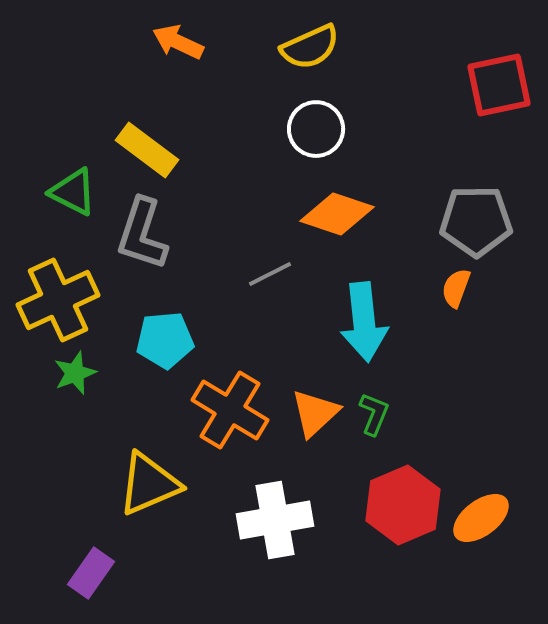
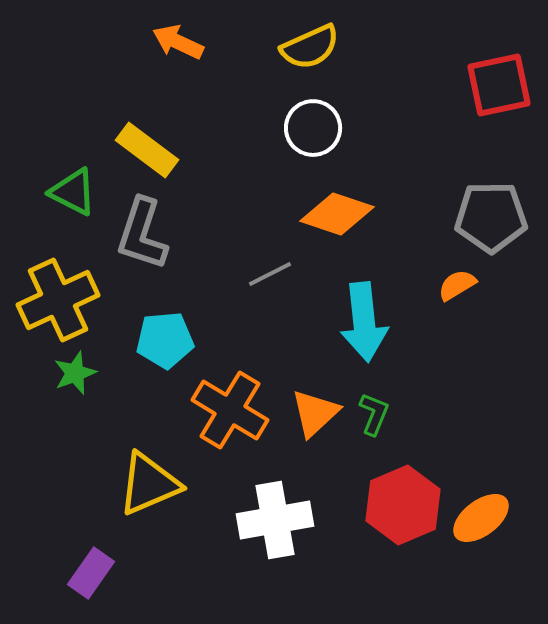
white circle: moved 3 px left, 1 px up
gray pentagon: moved 15 px right, 4 px up
orange semicircle: moved 1 px right, 3 px up; rotated 39 degrees clockwise
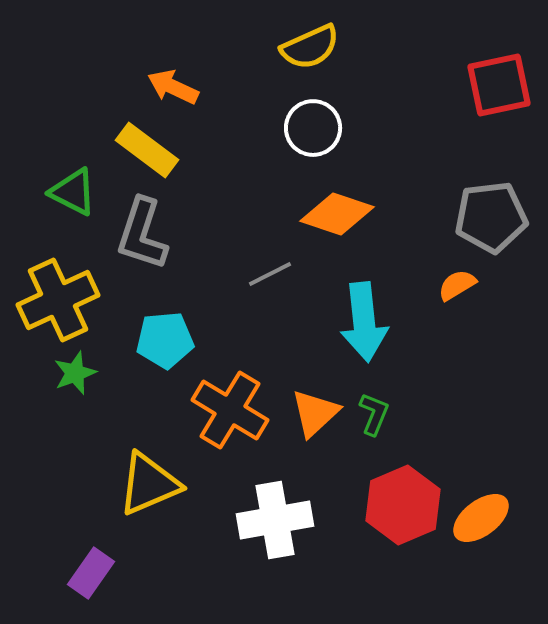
orange arrow: moved 5 px left, 45 px down
gray pentagon: rotated 6 degrees counterclockwise
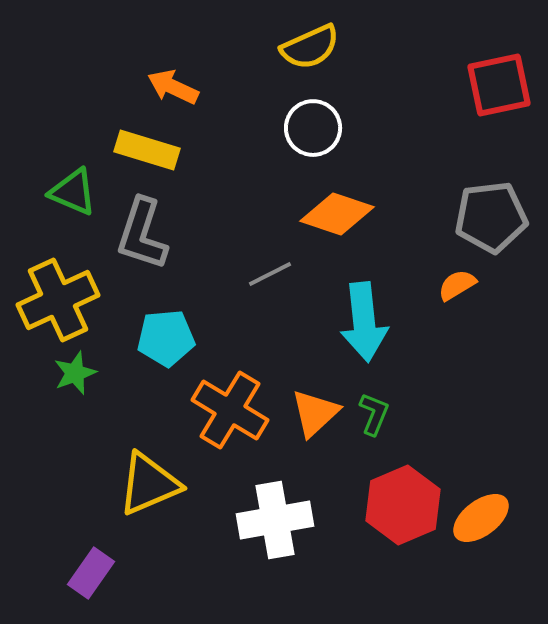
yellow rectangle: rotated 20 degrees counterclockwise
green triangle: rotated 4 degrees counterclockwise
cyan pentagon: moved 1 px right, 2 px up
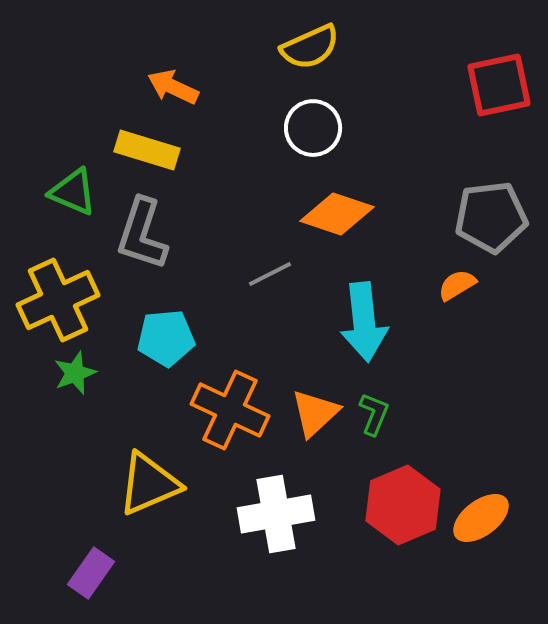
orange cross: rotated 6 degrees counterclockwise
white cross: moved 1 px right, 6 px up
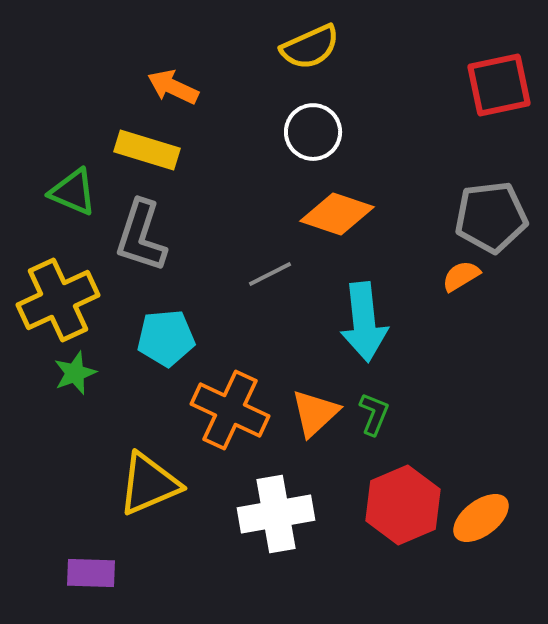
white circle: moved 4 px down
gray L-shape: moved 1 px left, 2 px down
orange semicircle: moved 4 px right, 9 px up
purple rectangle: rotated 57 degrees clockwise
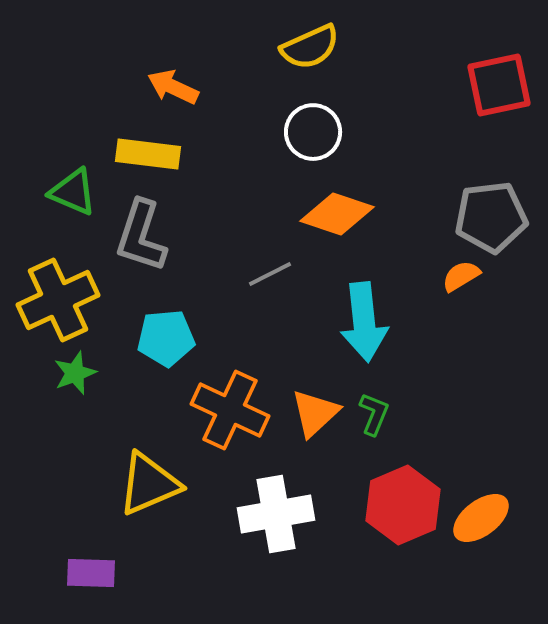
yellow rectangle: moved 1 px right, 4 px down; rotated 10 degrees counterclockwise
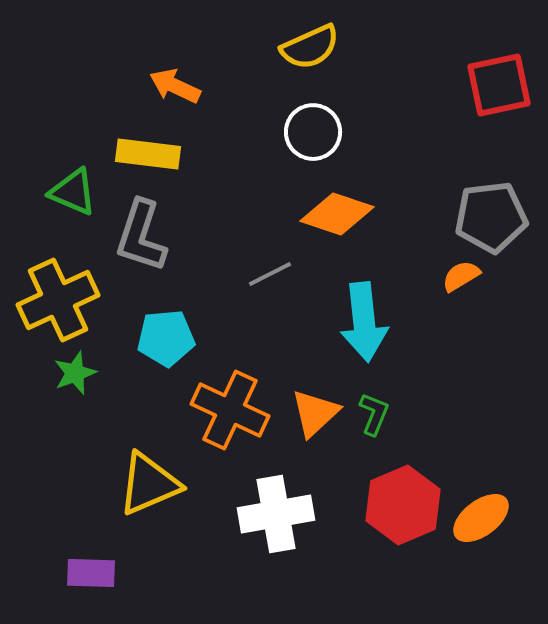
orange arrow: moved 2 px right, 1 px up
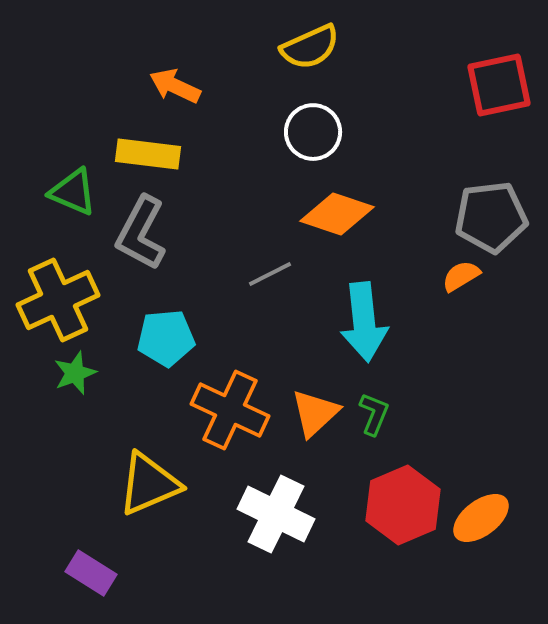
gray L-shape: moved 3 px up; rotated 10 degrees clockwise
white cross: rotated 36 degrees clockwise
purple rectangle: rotated 30 degrees clockwise
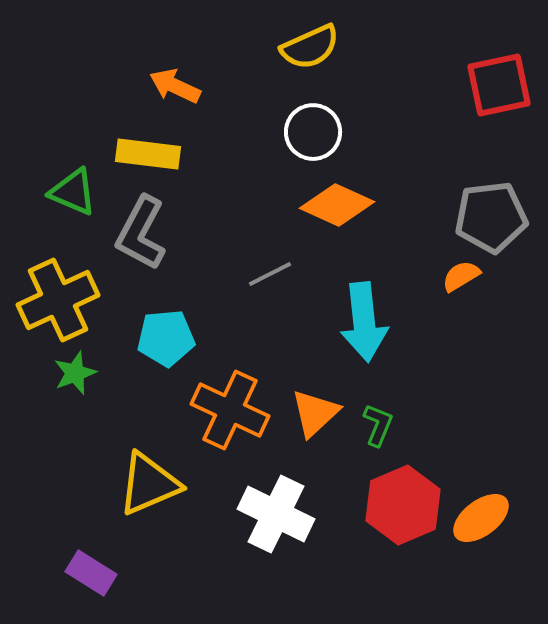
orange diamond: moved 9 px up; rotated 6 degrees clockwise
green L-shape: moved 4 px right, 11 px down
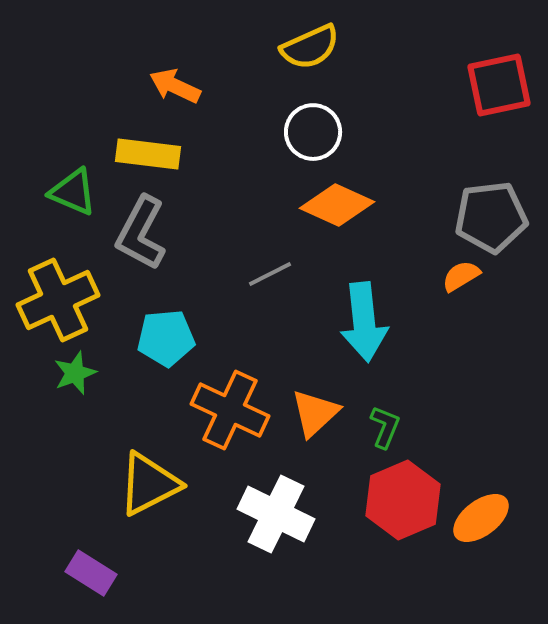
green L-shape: moved 7 px right, 2 px down
yellow triangle: rotated 4 degrees counterclockwise
red hexagon: moved 5 px up
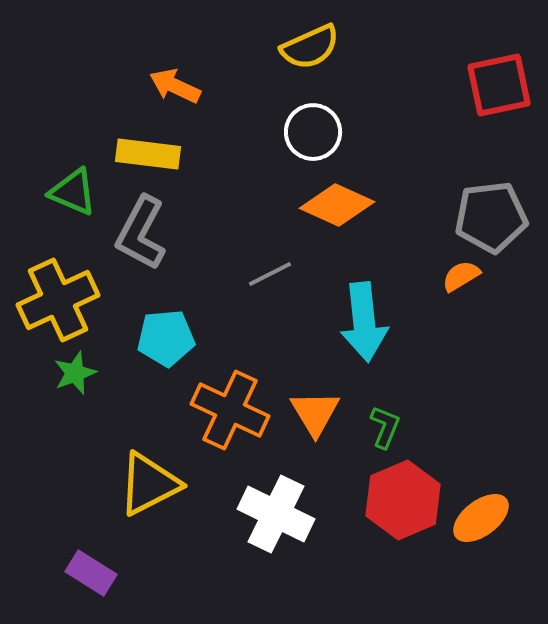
orange triangle: rotated 18 degrees counterclockwise
